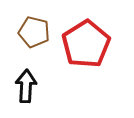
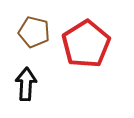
black arrow: moved 2 px up
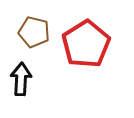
black arrow: moved 5 px left, 5 px up
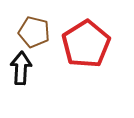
black arrow: moved 11 px up
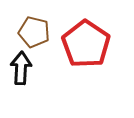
red pentagon: rotated 6 degrees counterclockwise
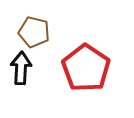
red pentagon: moved 24 px down
